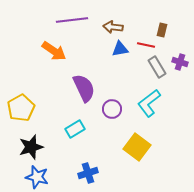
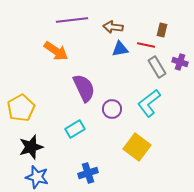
orange arrow: moved 2 px right
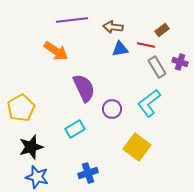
brown rectangle: rotated 40 degrees clockwise
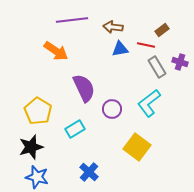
yellow pentagon: moved 17 px right, 3 px down; rotated 12 degrees counterclockwise
blue cross: moved 1 px right, 1 px up; rotated 30 degrees counterclockwise
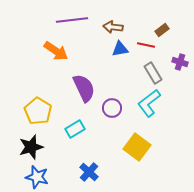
gray rectangle: moved 4 px left, 6 px down
purple circle: moved 1 px up
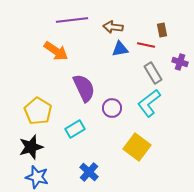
brown rectangle: rotated 64 degrees counterclockwise
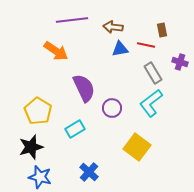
cyan L-shape: moved 2 px right
blue star: moved 3 px right
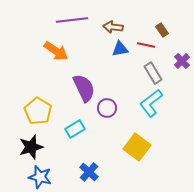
brown rectangle: rotated 24 degrees counterclockwise
purple cross: moved 2 px right, 1 px up; rotated 28 degrees clockwise
purple circle: moved 5 px left
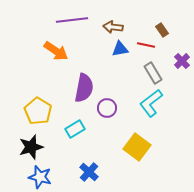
purple semicircle: rotated 36 degrees clockwise
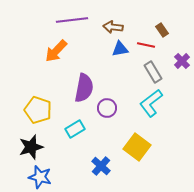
orange arrow: rotated 100 degrees clockwise
gray rectangle: moved 1 px up
yellow pentagon: moved 1 px up; rotated 12 degrees counterclockwise
blue cross: moved 12 px right, 6 px up
